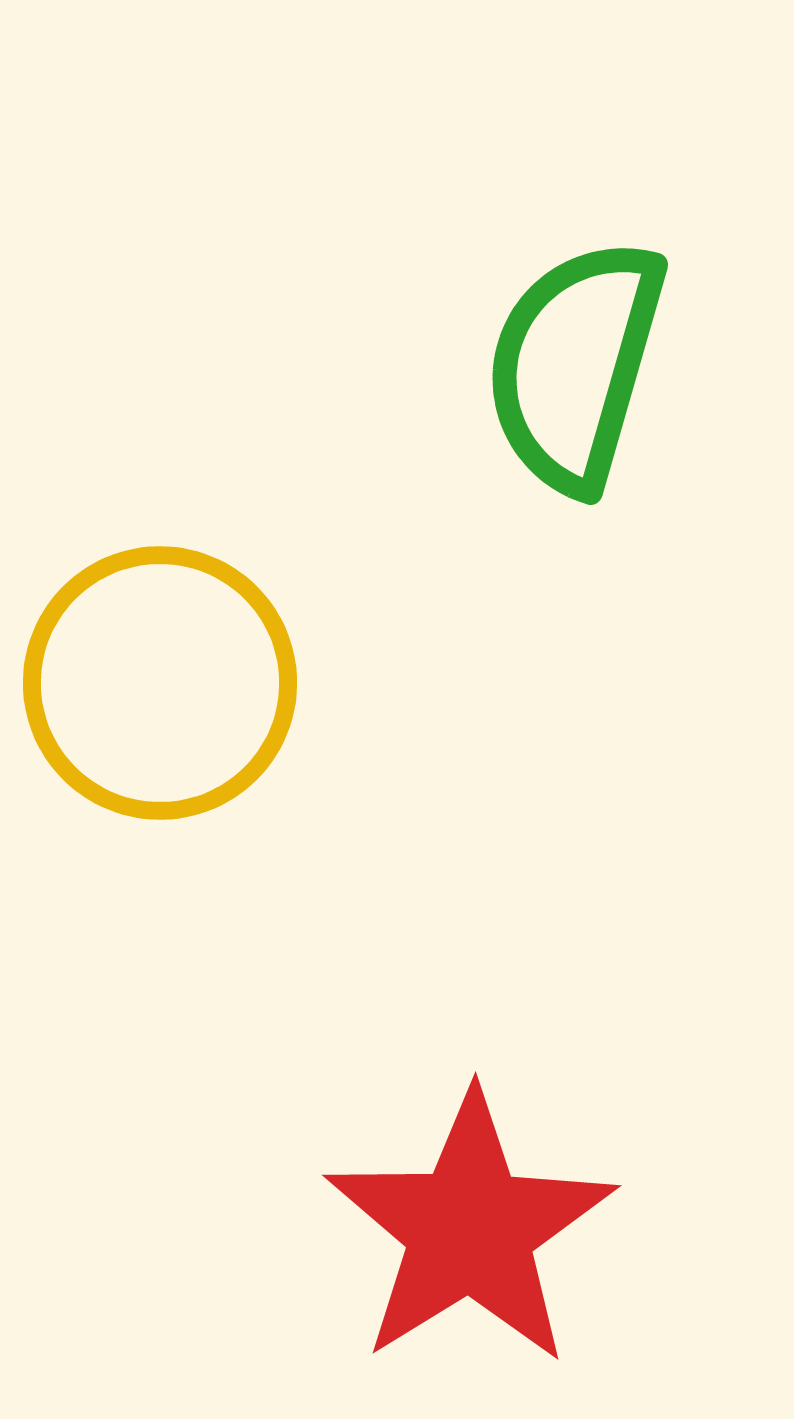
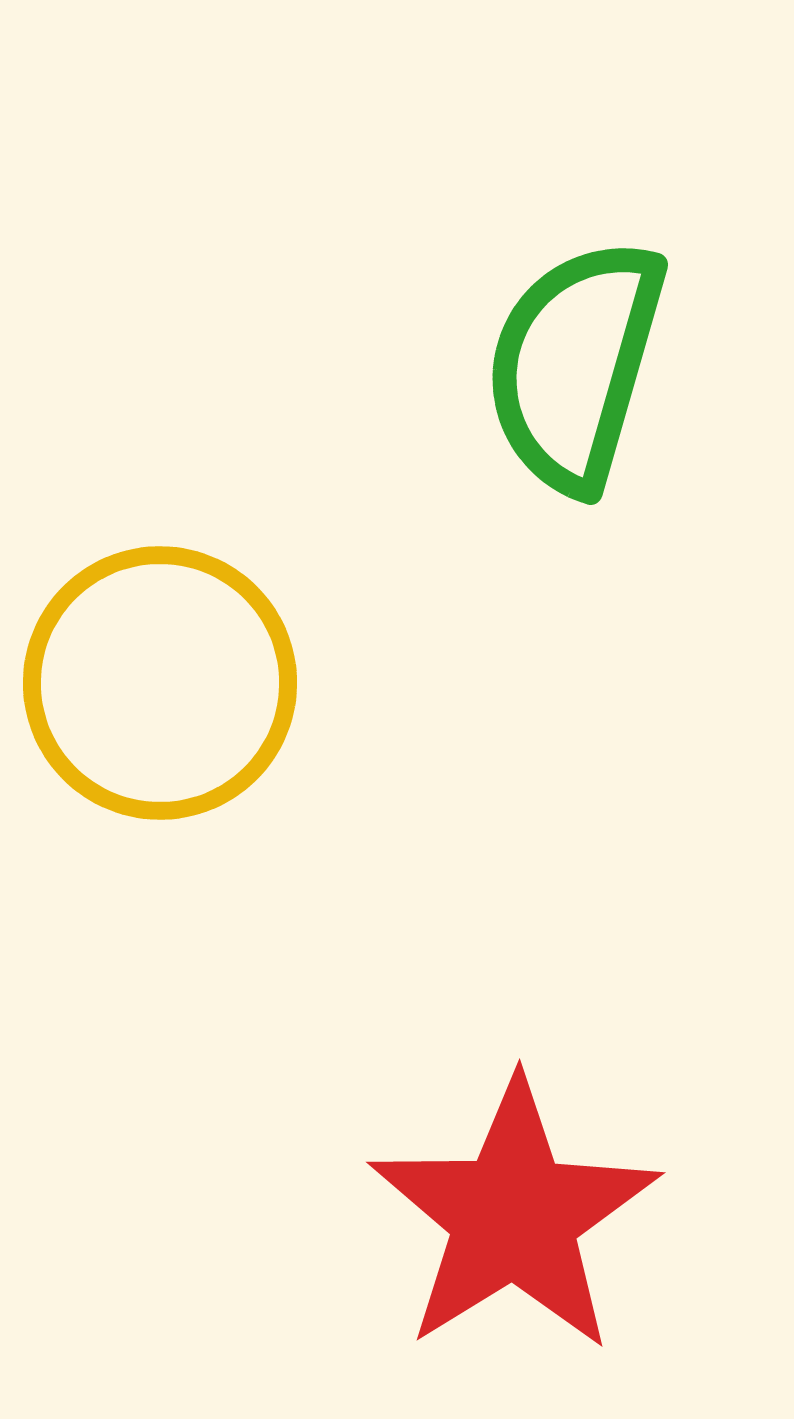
red star: moved 44 px right, 13 px up
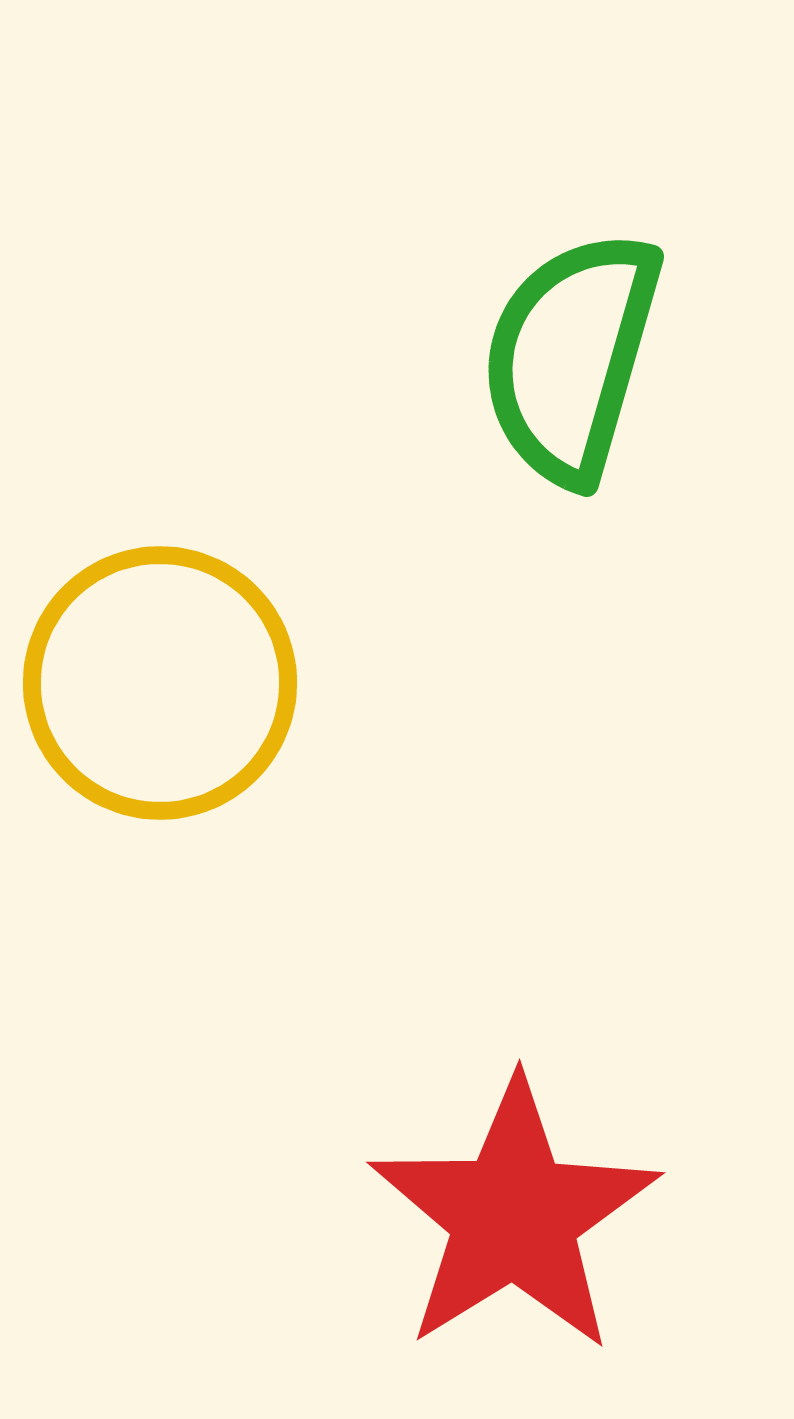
green semicircle: moved 4 px left, 8 px up
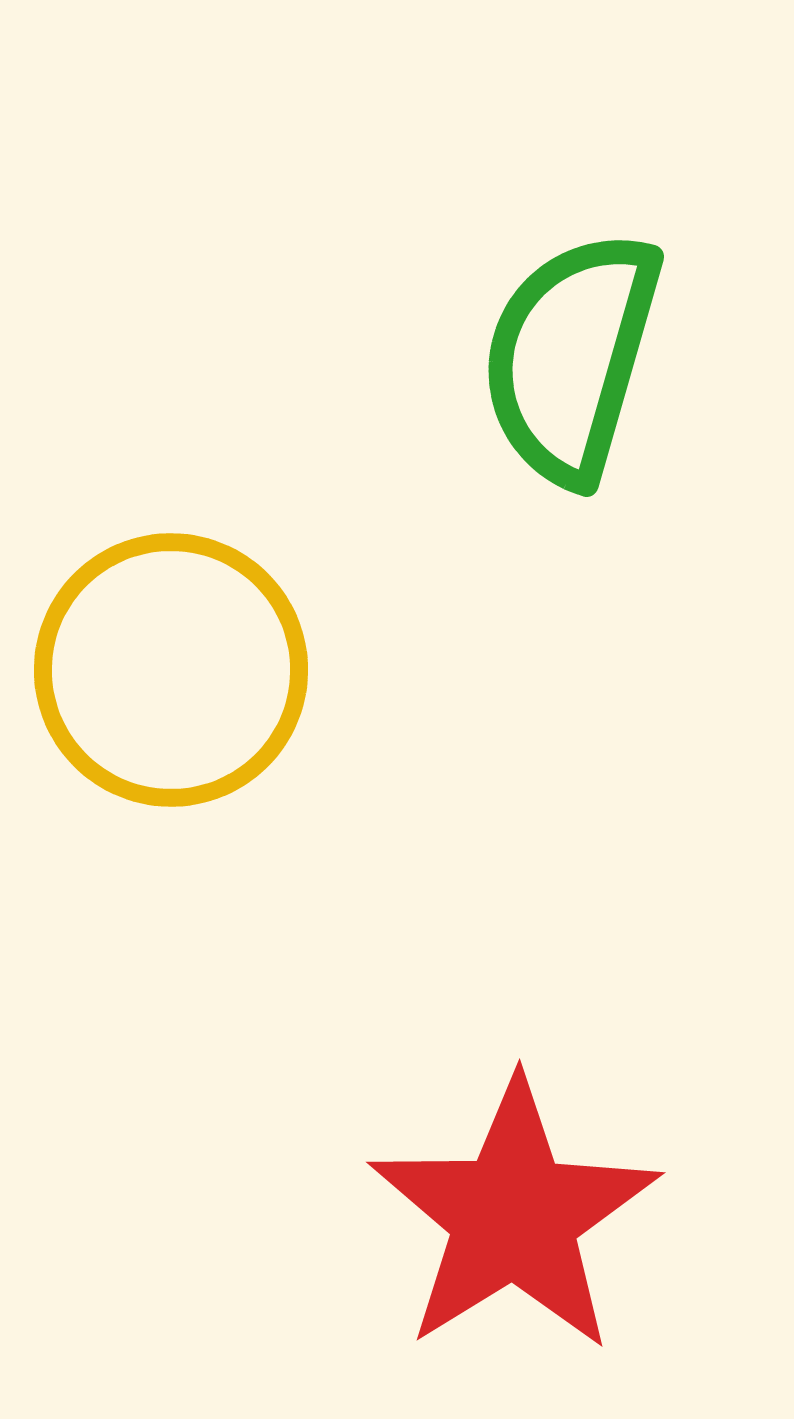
yellow circle: moved 11 px right, 13 px up
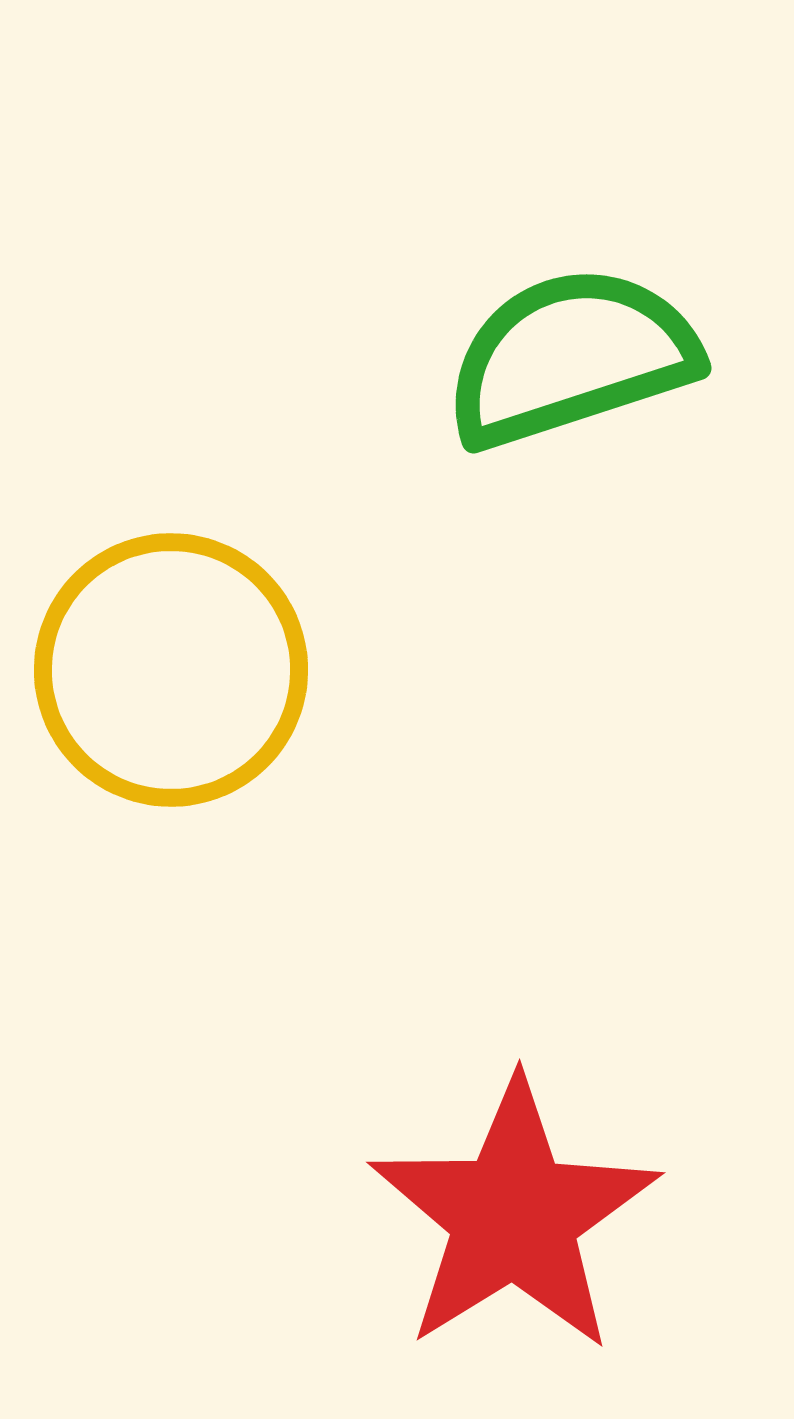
green semicircle: rotated 56 degrees clockwise
